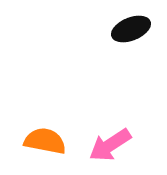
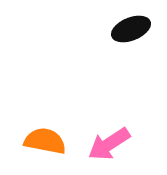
pink arrow: moved 1 px left, 1 px up
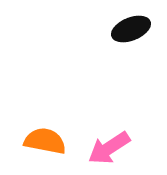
pink arrow: moved 4 px down
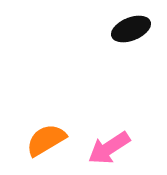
orange semicircle: moved 1 px right, 1 px up; rotated 42 degrees counterclockwise
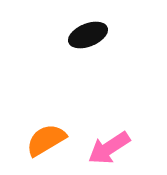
black ellipse: moved 43 px left, 6 px down
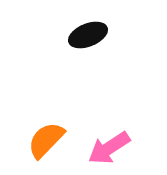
orange semicircle: rotated 15 degrees counterclockwise
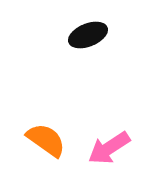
orange semicircle: rotated 81 degrees clockwise
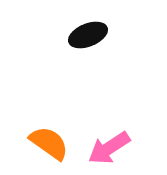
orange semicircle: moved 3 px right, 3 px down
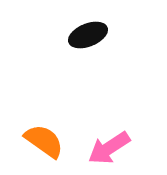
orange semicircle: moved 5 px left, 2 px up
